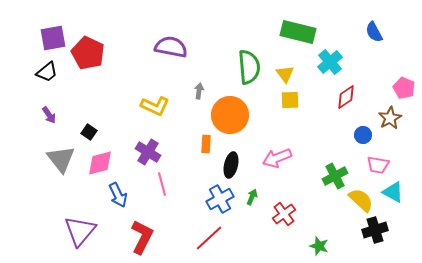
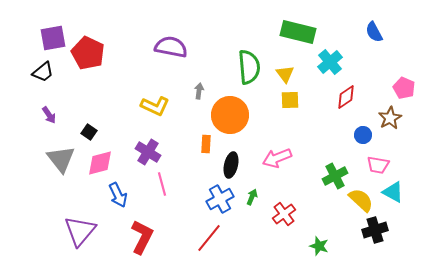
black trapezoid: moved 4 px left
red line: rotated 8 degrees counterclockwise
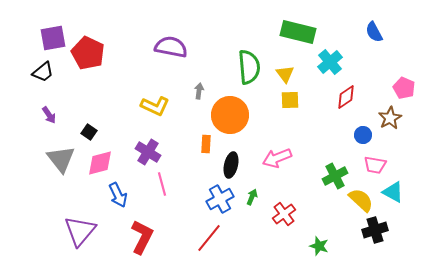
pink trapezoid: moved 3 px left
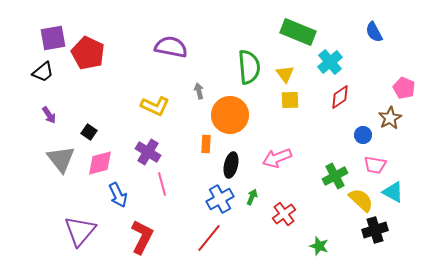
green rectangle: rotated 8 degrees clockwise
gray arrow: rotated 21 degrees counterclockwise
red diamond: moved 6 px left
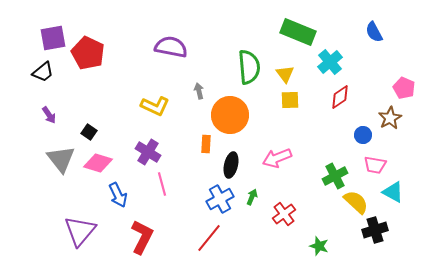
pink diamond: moved 2 px left; rotated 32 degrees clockwise
yellow semicircle: moved 5 px left, 2 px down
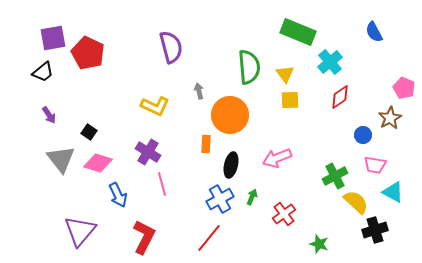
purple semicircle: rotated 64 degrees clockwise
red L-shape: moved 2 px right
green star: moved 2 px up
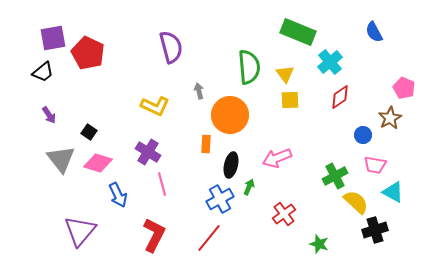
green arrow: moved 3 px left, 10 px up
red L-shape: moved 10 px right, 2 px up
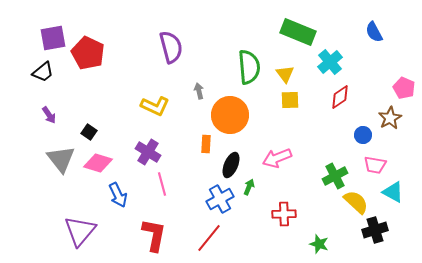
black ellipse: rotated 10 degrees clockwise
red cross: rotated 35 degrees clockwise
red L-shape: rotated 16 degrees counterclockwise
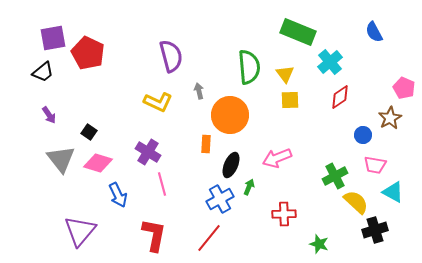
purple semicircle: moved 9 px down
yellow L-shape: moved 3 px right, 4 px up
